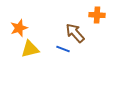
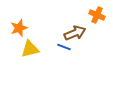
orange cross: rotated 21 degrees clockwise
brown arrow: rotated 110 degrees clockwise
blue line: moved 1 px right, 2 px up
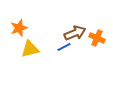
orange cross: moved 23 px down
blue line: rotated 48 degrees counterclockwise
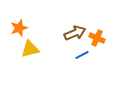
blue line: moved 18 px right, 8 px down
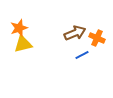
yellow triangle: moved 7 px left, 5 px up
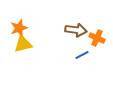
brown arrow: moved 1 px right, 3 px up; rotated 30 degrees clockwise
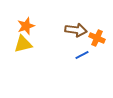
orange star: moved 7 px right, 2 px up
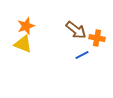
brown arrow: rotated 30 degrees clockwise
orange cross: rotated 14 degrees counterclockwise
yellow triangle: rotated 36 degrees clockwise
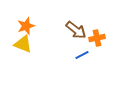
orange cross: rotated 21 degrees counterclockwise
